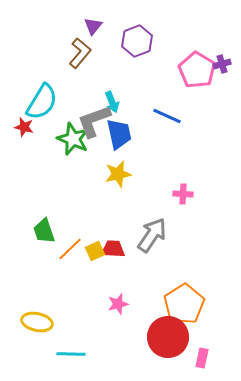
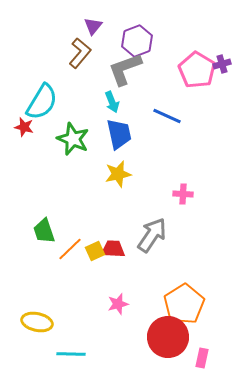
gray L-shape: moved 31 px right, 52 px up
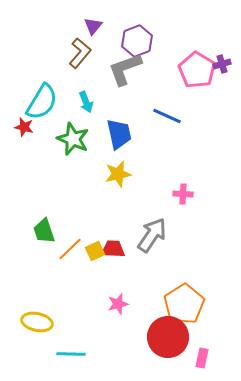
cyan arrow: moved 26 px left
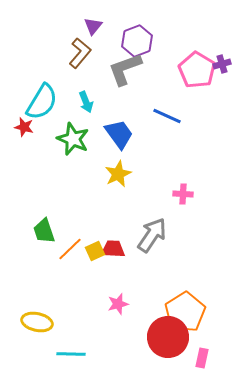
blue trapezoid: rotated 24 degrees counterclockwise
yellow star: rotated 12 degrees counterclockwise
orange pentagon: moved 1 px right, 8 px down
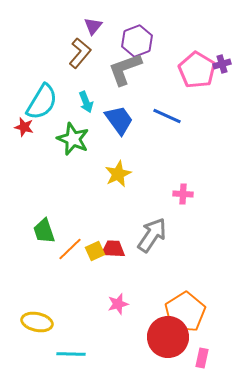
blue trapezoid: moved 14 px up
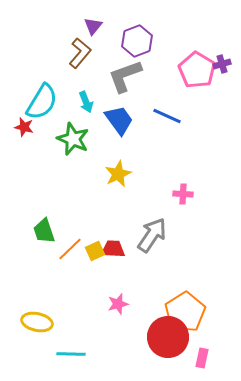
gray L-shape: moved 7 px down
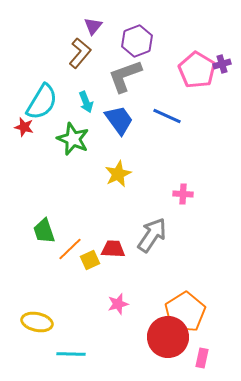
yellow square: moved 5 px left, 9 px down
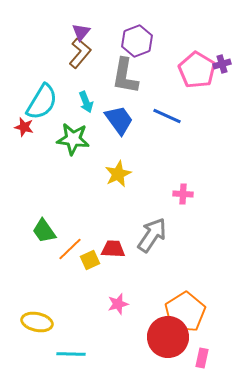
purple triangle: moved 12 px left, 6 px down
gray L-shape: rotated 60 degrees counterclockwise
green star: rotated 16 degrees counterclockwise
green trapezoid: rotated 16 degrees counterclockwise
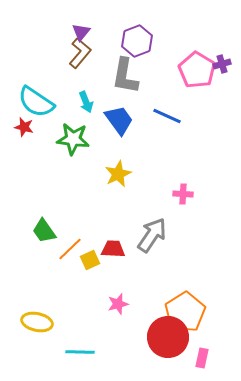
cyan semicircle: moved 6 px left; rotated 93 degrees clockwise
cyan line: moved 9 px right, 2 px up
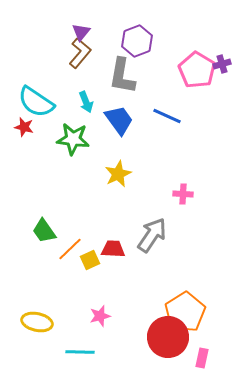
gray L-shape: moved 3 px left
pink star: moved 18 px left, 12 px down
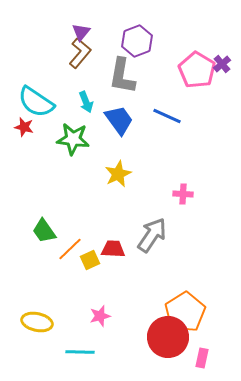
purple cross: rotated 24 degrees counterclockwise
